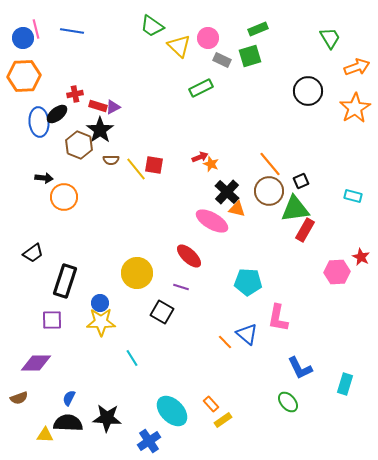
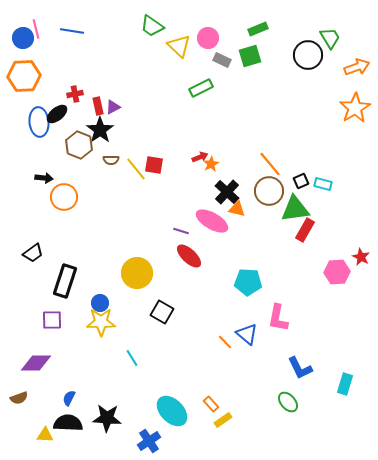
black circle at (308, 91): moved 36 px up
red rectangle at (98, 106): rotated 60 degrees clockwise
orange star at (211, 164): rotated 21 degrees clockwise
cyan rectangle at (353, 196): moved 30 px left, 12 px up
purple line at (181, 287): moved 56 px up
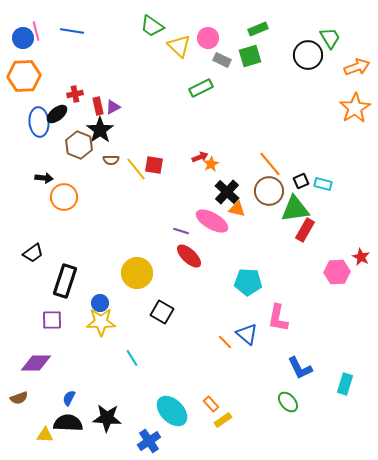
pink line at (36, 29): moved 2 px down
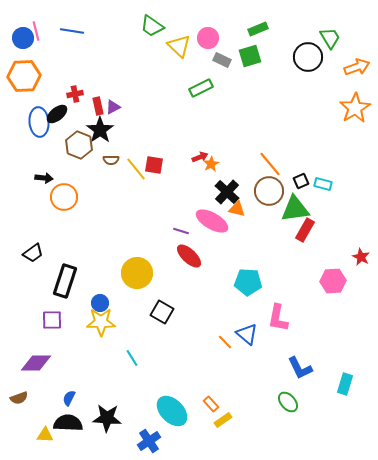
black circle at (308, 55): moved 2 px down
pink hexagon at (337, 272): moved 4 px left, 9 px down
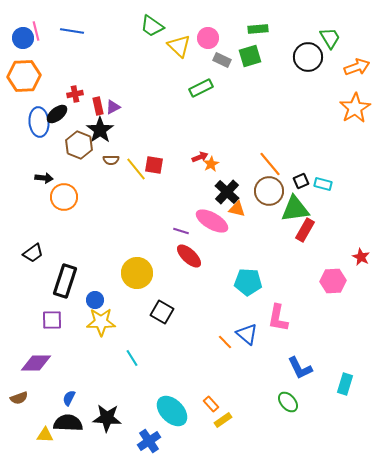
green rectangle at (258, 29): rotated 18 degrees clockwise
blue circle at (100, 303): moved 5 px left, 3 px up
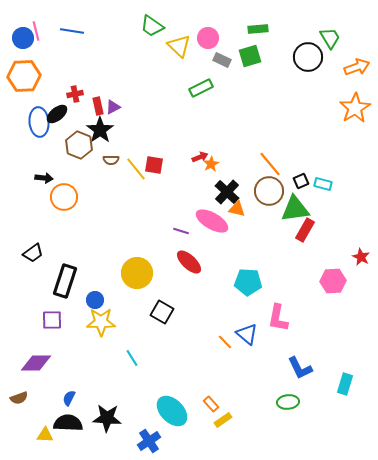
red ellipse at (189, 256): moved 6 px down
green ellipse at (288, 402): rotated 55 degrees counterclockwise
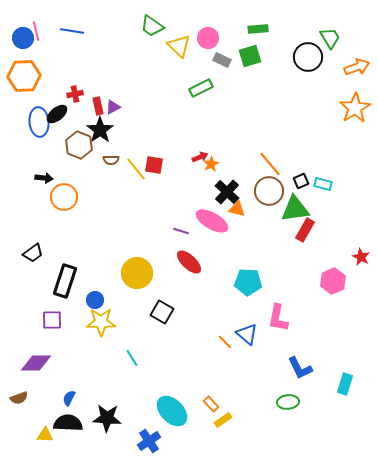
pink hexagon at (333, 281): rotated 20 degrees counterclockwise
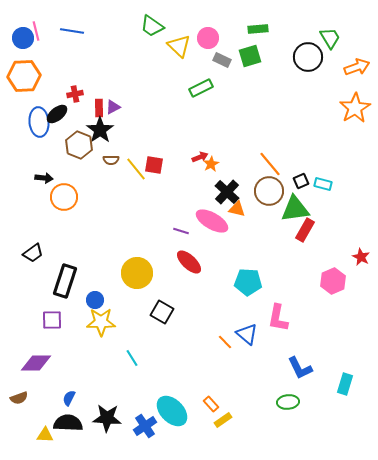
red rectangle at (98, 106): moved 1 px right, 2 px down; rotated 12 degrees clockwise
blue cross at (149, 441): moved 4 px left, 15 px up
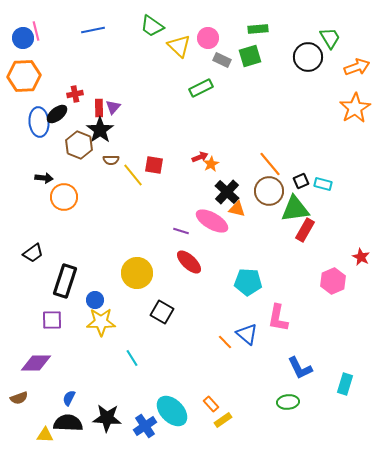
blue line at (72, 31): moved 21 px right, 1 px up; rotated 20 degrees counterclockwise
purple triangle at (113, 107): rotated 21 degrees counterclockwise
yellow line at (136, 169): moved 3 px left, 6 px down
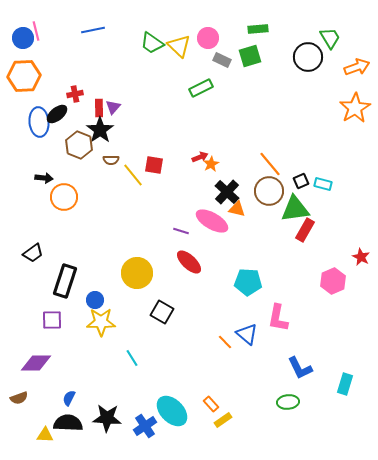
green trapezoid at (152, 26): moved 17 px down
